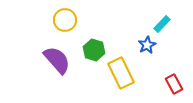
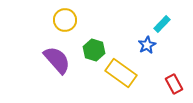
yellow rectangle: rotated 28 degrees counterclockwise
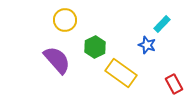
blue star: rotated 24 degrees counterclockwise
green hexagon: moved 1 px right, 3 px up; rotated 15 degrees clockwise
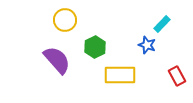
yellow rectangle: moved 1 px left, 2 px down; rotated 36 degrees counterclockwise
red rectangle: moved 3 px right, 8 px up
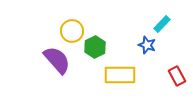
yellow circle: moved 7 px right, 11 px down
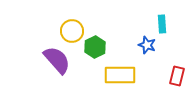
cyan rectangle: rotated 48 degrees counterclockwise
red rectangle: rotated 42 degrees clockwise
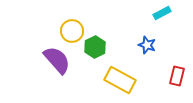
cyan rectangle: moved 11 px up; rotated 66 degrees clockwise
yellow rectangle: moved 5 px down; rotated 28 degrees clockwise
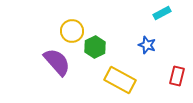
purple semicircle: moved 2 px down
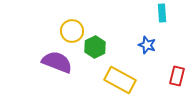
cyan rectangle: rotated 66 degrees counterclockwise
purple semicircle: rotated 28 degrees counterclockwise
